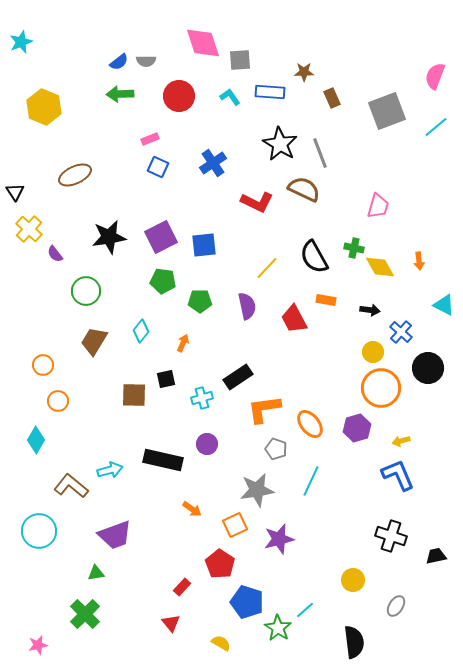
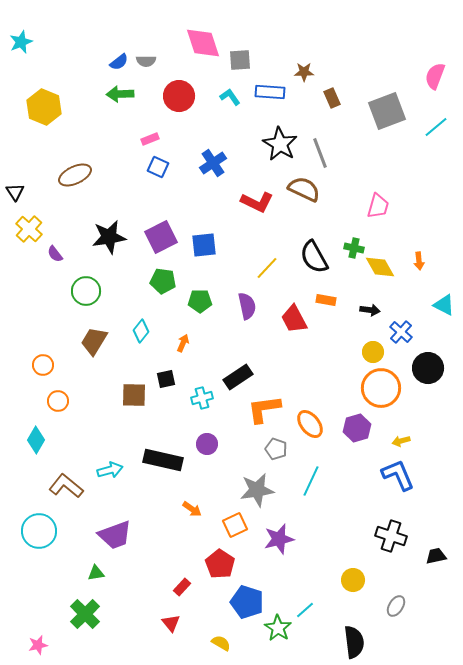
brown L-shape at (71, 486): moved 5 px left
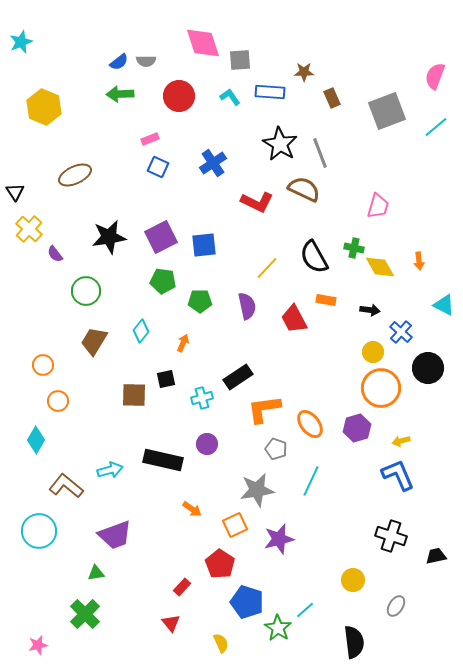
yellow semicircle at (221, 643): rotated 36 degrees clockwise
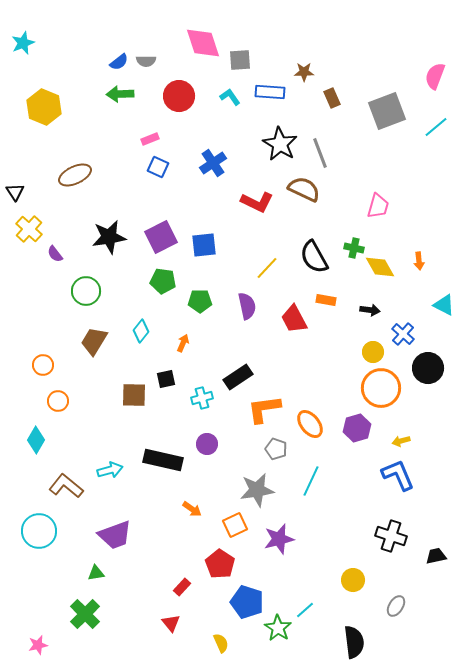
cyan star at (21, 42): moved 2 px right, 1 px down
blue cross at (401, 332): moved 2 px right, 2 px down
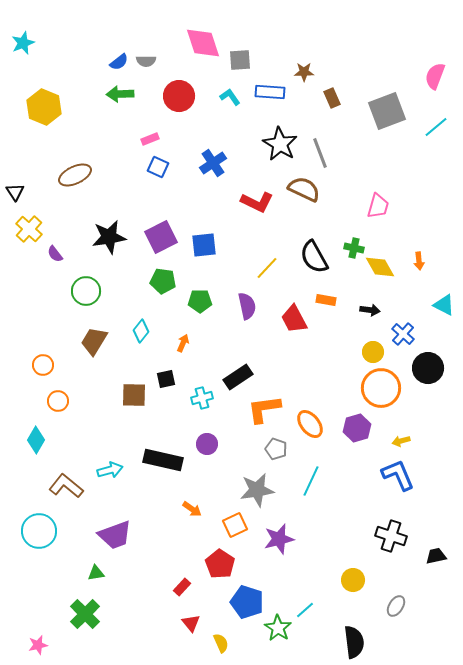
red triangle at (171, 623): moved 20 px right
